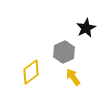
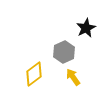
yellow diamond: moved 3 px right, 2 px down
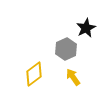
gray hexagon: moved 2 px right, 3 px up
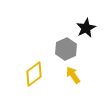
yellow arrow: moved 2 px up
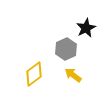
yellow arrow: rotated 18 degrees counterclockwise
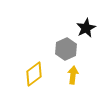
yellow arrow: rotated 60 degrees clockwise
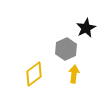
yellow arrow: moved 1 px right, 1 px up
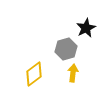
gray hexagon: rotated 10 degrees clockwise
yellow arrow: moved 1 px left, 1 px up
